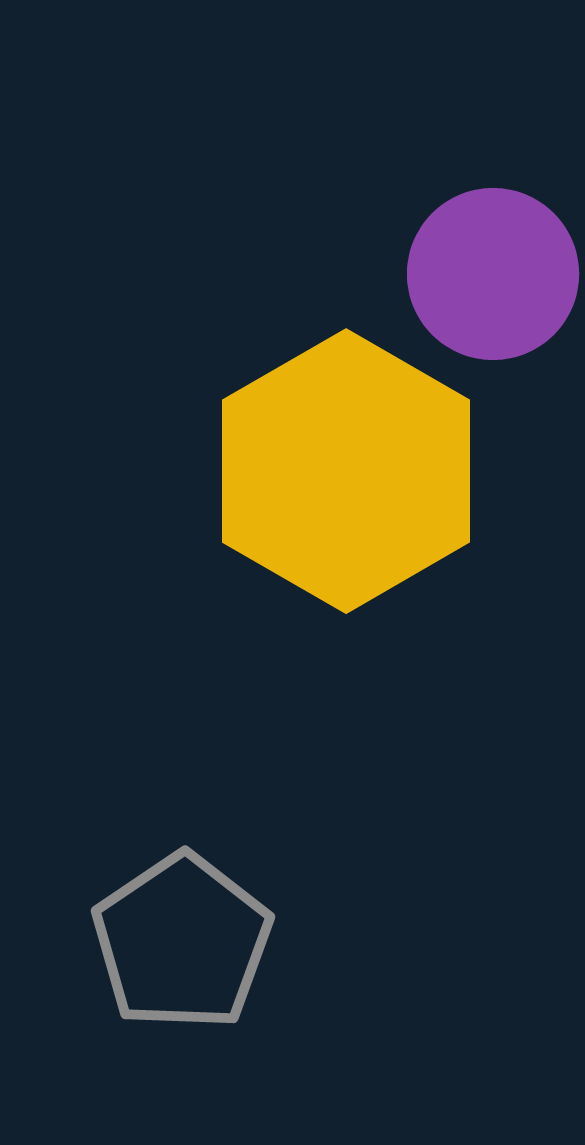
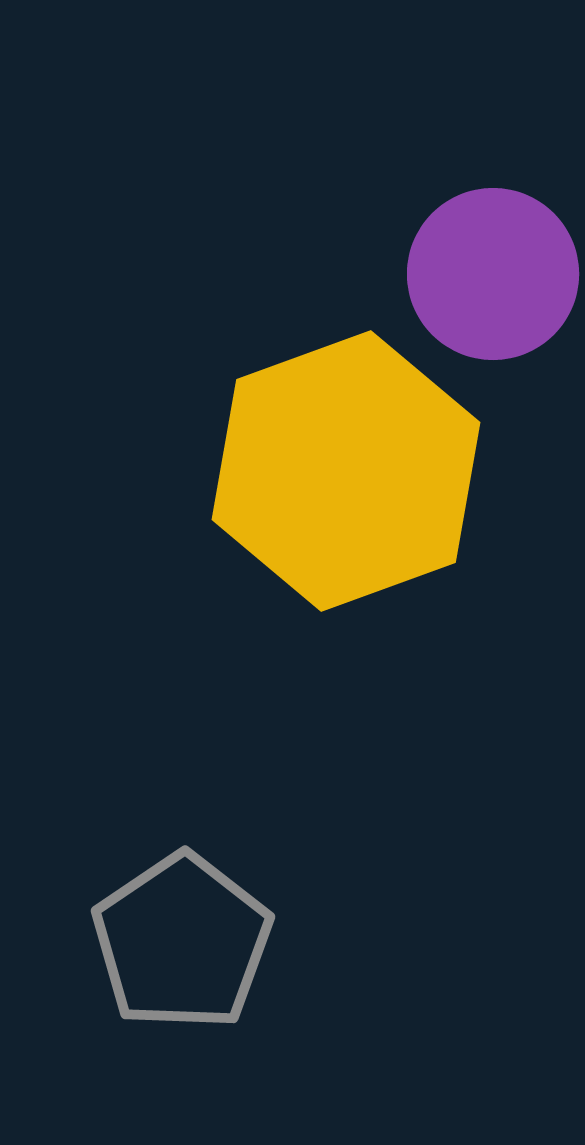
yellow hexagon: rotated 10 degrees clockwise
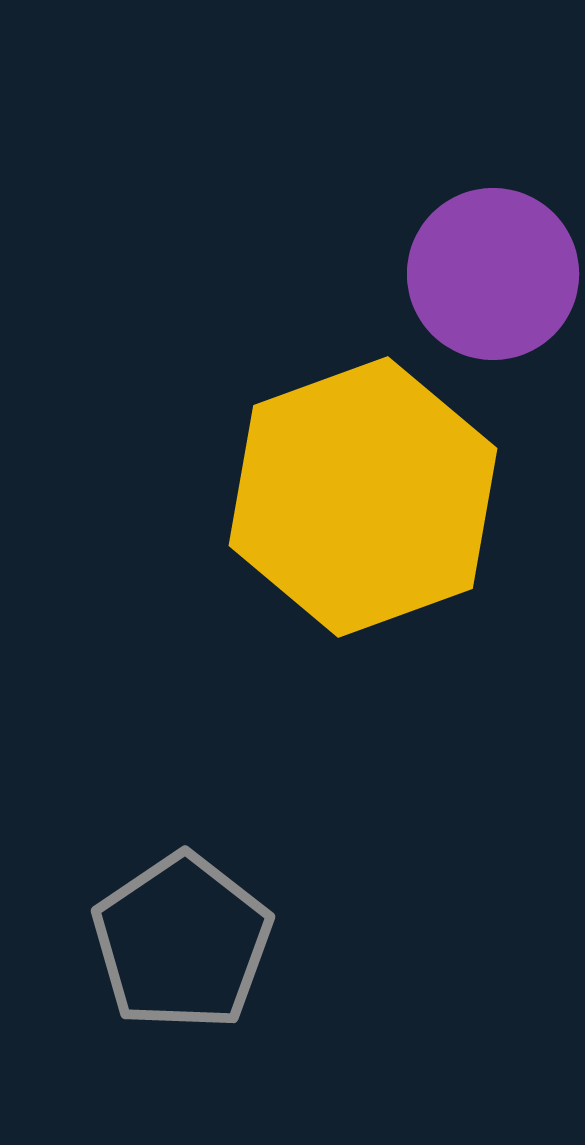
yellow hexagon: moved 17 px right, 26 px down
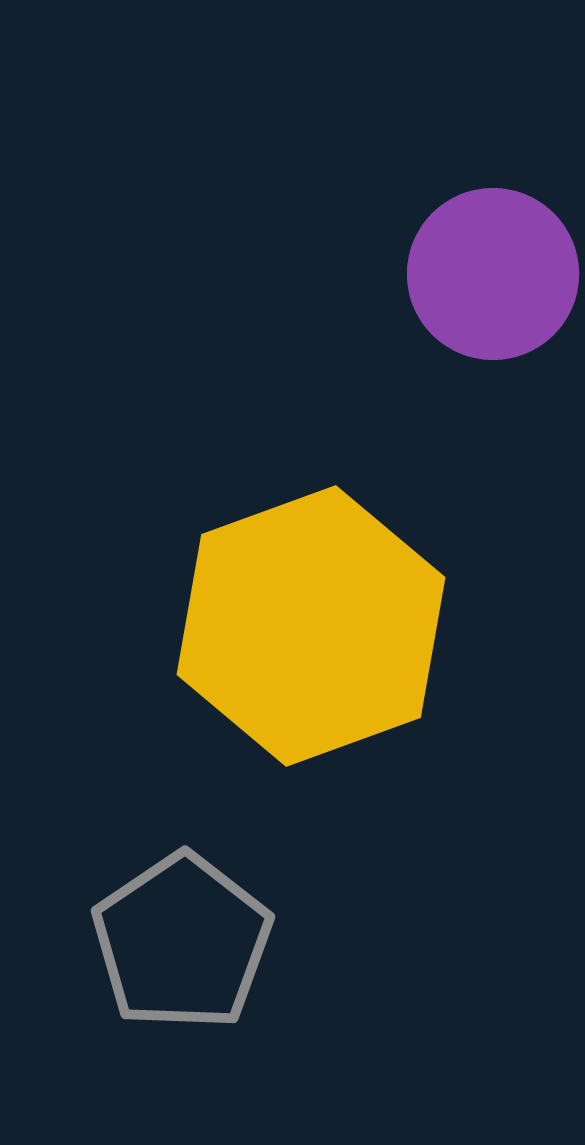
yellow hexagon: moved 52 px left, 129 px down
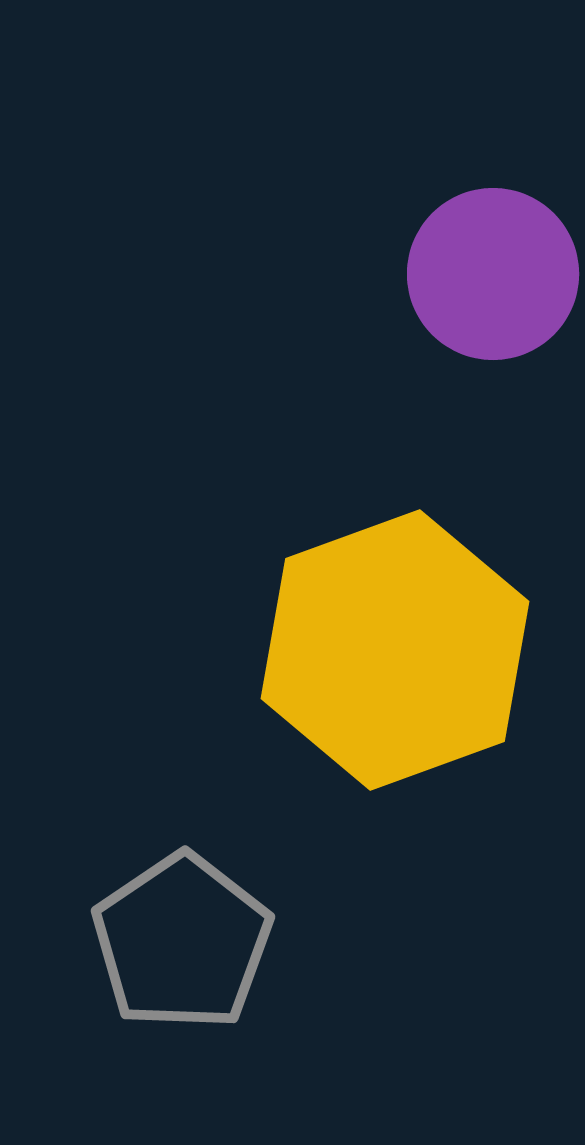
yellow hexagon: moved 84 px right, 24 px down
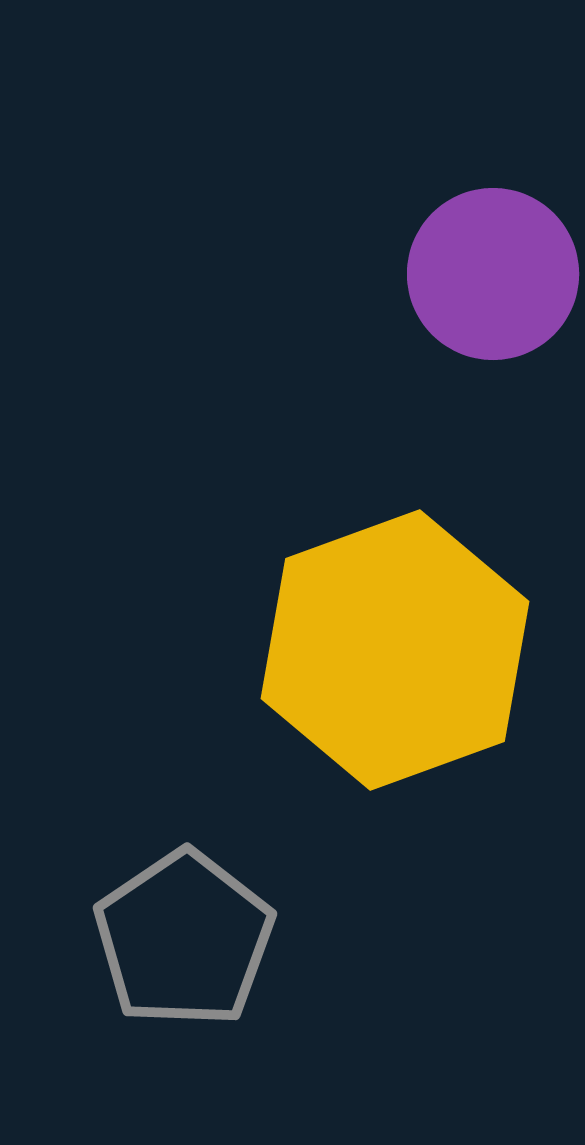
gray pentagon: moved 2 px right, 3 px up
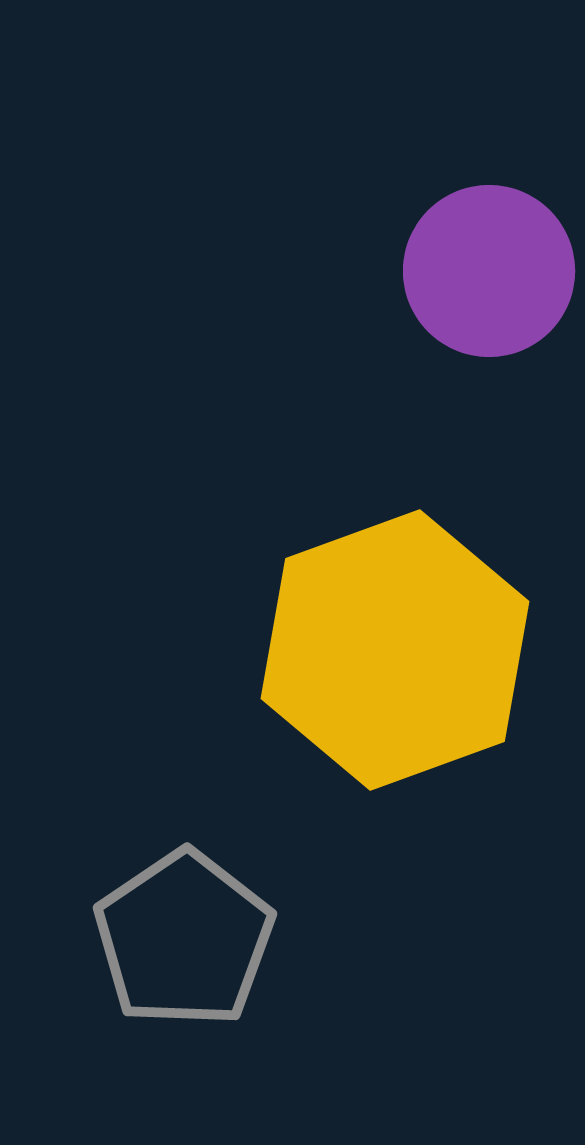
purple circle: moved 4 px left, 3 px up
